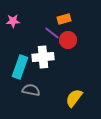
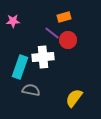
orange rectangle: moved 2 px up
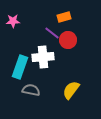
yellow semicircle: moved 3 px left, 8 px up
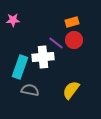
orange rectangle: moved 8 px right, 5 px down
pink star: moved 1 px up
purple line: moved 4 px right, 10 px down
red circle: moved 6 px right
gray semicircle: moved 1 px left
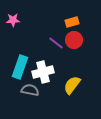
white cross: moved 15 px down; rotated 10 degrees counterclockwise
yellow semicircle: moved 1 px right, 5 px up
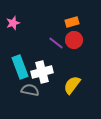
pink star: moved 3 px down; rotated 16 degrees counterclockwise
cyan rectangle: rotated 40 degrees counterclockwise
white cross: moved 1 px left
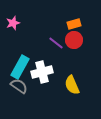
orange rectangle: moved 2 px right, 2 px down
cyan rectangle: rotated 50 degrees clockwise
yellow semicircle: rotated 60 degrees counterclockwise
gray semicircle: moved 11 px left, 4 px up; rotated 24 degrees clockwise
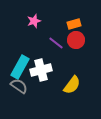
pink star: moved 21 px right, 2 px up
red circle: moved 2 px right
white cross: moved 1 px left, 2 px up
yellow semicircle: rotated 120 degrees counterclockwise
